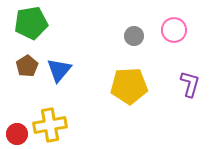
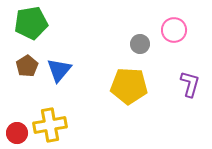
gray circle: moved 6 px right, 8 px down
yellow pentagon: rotated 6 degrees clockwise
red circle: moved 1 px up
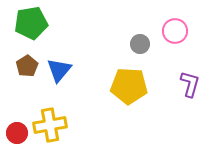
pink circle: moved 1 px right, 1 px down
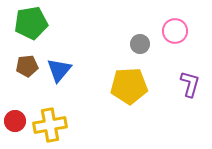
brown pentagon: rotated 25 degrees clockwise
yellow pentagon: rotated 6 degrees counterclockwise
red circle: moved 2 px left, 12 px up
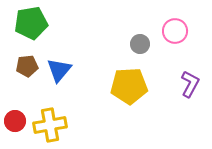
purple L-shape: rotated 12 degrees clockwise
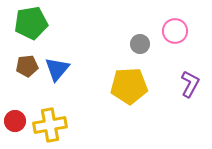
blue triangle: moved 2 px left, 1 px up
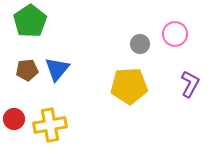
green pentagon: moved 1 px left, 2 px up; rotated 24 degrees counterclockwise
pink circle: moved 3 px down
brown pentagon: moved 4 px down
red circle: moved 1 px left, 2 px up
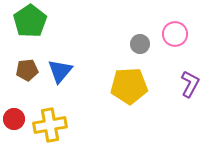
blue triangle: moved 3 px right, 2 px down
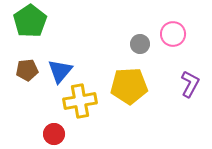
pink circle: moved 2 px left
red circle: moved 40 px right, 15 px down
yellow cross: moved 30 px right, 24 px up
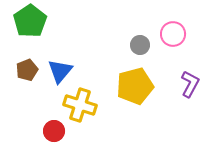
gray circle: moved 1 px down
brown pentagon: rotated 15 degrees counterclockwise
yellow pentagon: moved 6 px right; rotated 12 degrees counterclockwise
yellow cross: moved 4 px down; rotated 28 degrees clockwise
red circle: moved 3 px up
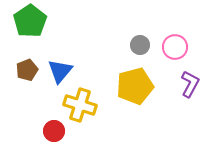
pink circle: moved 2 px right, 13 px down
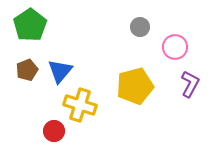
green pentagon: moved 4 px down
gray circle: moved 18 px up
